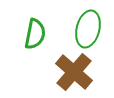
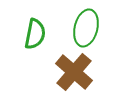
green ellipse: moved 2 px left, 1 px up
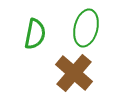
brown cross: moved 1 px down
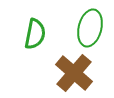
green ellipse: moved 4 px right
